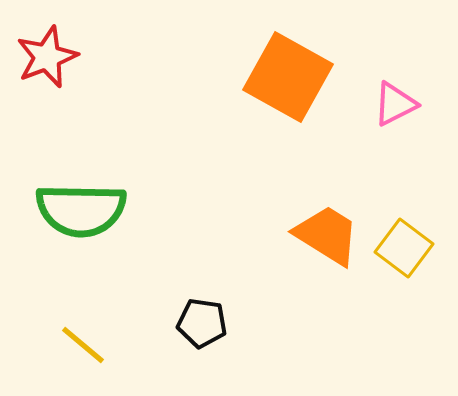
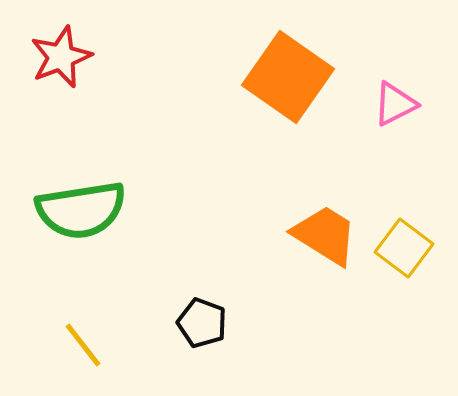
red star: moved 14 px right
orange square: rotated 6 degrees clockwise
green semicircle: rotated 10 degrees counterclockwise
orange trapezoid: moved 2 px left
black pentagon: rotated 12 degrees clockwise
yellow line: rotated 12 degrees clockwise
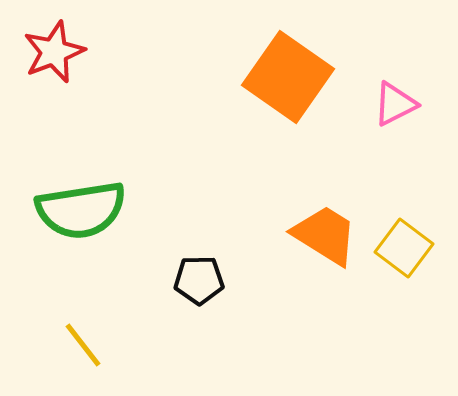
red star: moved 7 px left, 5 px up
black pentagon: moved 3 px left, 43 px up; rotated 21 degrees counterclockwise
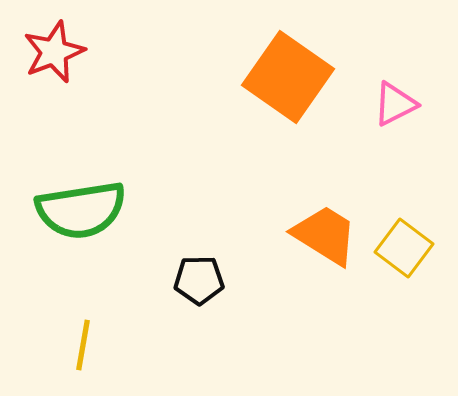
yellow line: rotated 48 degrees clockwise
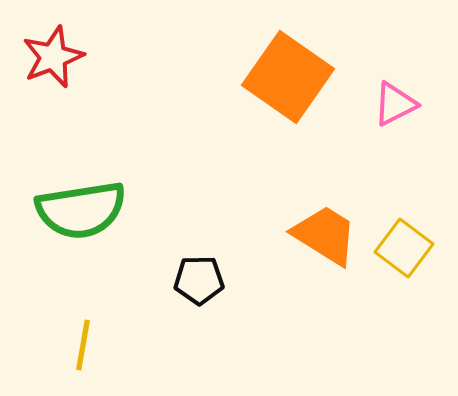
red star: moved 1 px left, 5 px down
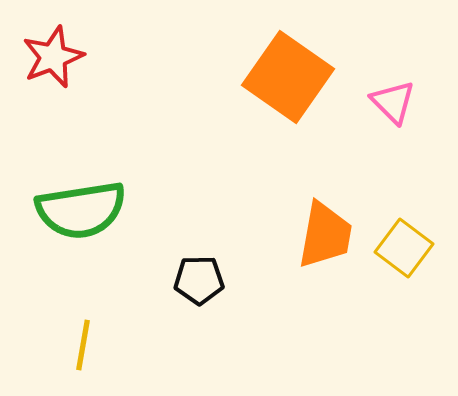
pink triangle: moved 2 px left, 2 px up; rotated 48 degrees counterclockwise
orange trapezoid: rotated 68 degrees clockwise
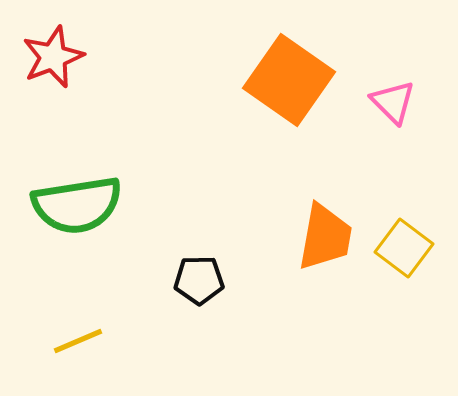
orange square: moved 1 px right, 3 px down
green semicircle: moved 4 px left, 5 px up
orange trapezoid: moved 2 px down
yellow line: moved 5 px left, 4 px up; rotated 57 degrees clockwise
